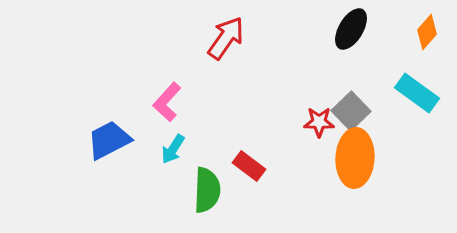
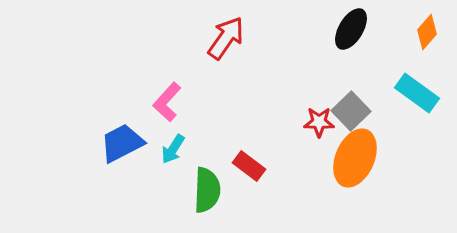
blue trapezoid: moved 13 px right, 3 px down
orange ellipse: rotated 20 degrees clockwise
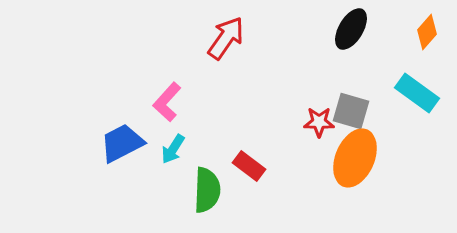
gray square: rotated 30 degrees counterclockwise
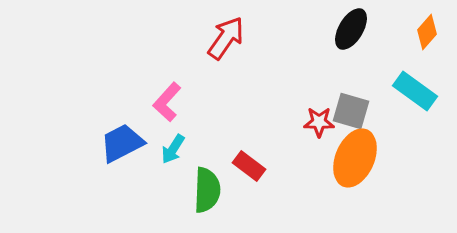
cyan rectangle: moved 2 px left, 2 px up
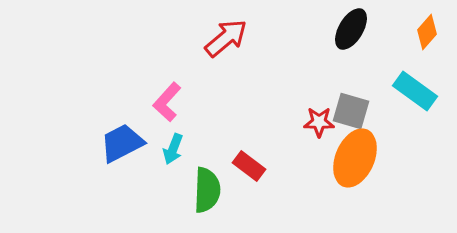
red arrow: rotated 15 degrees clockwise
cyan arrow: rotated 12 degrees counterclockwise
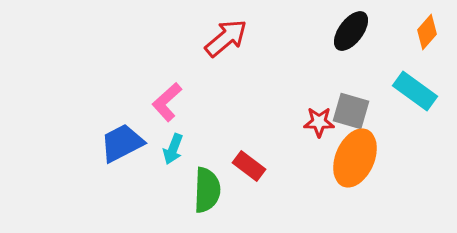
black ellipse: moved 2 px down; rotated 6 degrees clockwise
pink L-shape: rotated 6 degrees clockwise
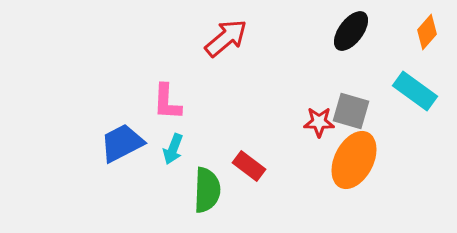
pink L-shape: rotated 45 degrees counterclockwise
orange ellipse: moved 1 px left, 2 px down; rotated 4 degrees clockwise
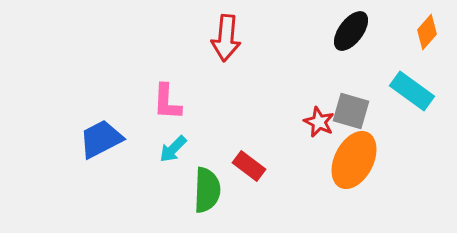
red arrow: rotated 135 degrees clockwise
cyan rectangle: moved 3 px left
red star: rotated 24 degrees clockwise
blue trapezoid: moved 21 px left, 4 px up
cyan arrow: rotated 24 degrees clockwise
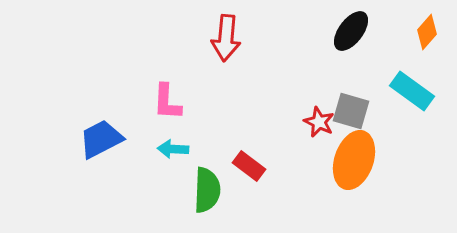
cyan arrow: rotated 48 degrees clockwise
orange ellipse: rotated 8 degrees counterclockwise
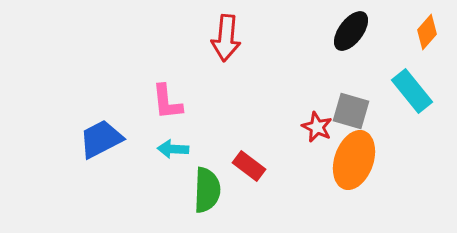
cyan rectangle: rotated 15 degrees clockwise
pink L-shape: rotated 9 degrees counterclockwise
red star: moved 2 px left, 5 px down
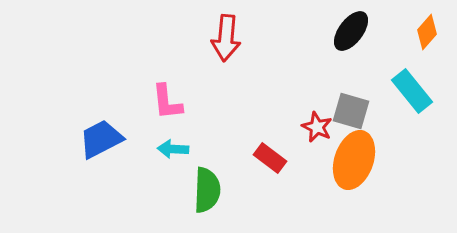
red rectangle: moved 21 px right, 8 px up
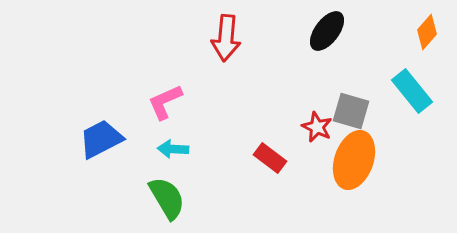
black ellipse: moved 24 px left
pink L-shape: moved 2 px left; rotated 72 degrees clockwise
green semicircle: moved 40 px left, 8 px down; rotated 33 degrees counterclockwise
